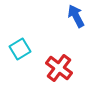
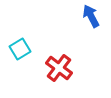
blue arrow: moved 15 px right
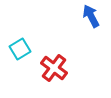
red cross: moved 5 px left
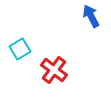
red cross: moved 2 px down
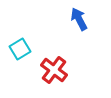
blue arrow: moved 12 px left, 3 px down
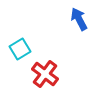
red cross: moved 9 px left, 4 px down
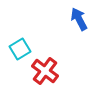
red cross: moved 3 px up
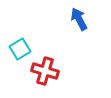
red cross: rotated 20 degrees counterclockwise
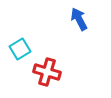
red cross: moved 2 px right, 1 px down
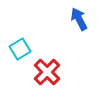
red cross: rotated 28 degrees clockwise
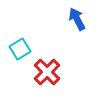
blue arrow: moved 2 px left
